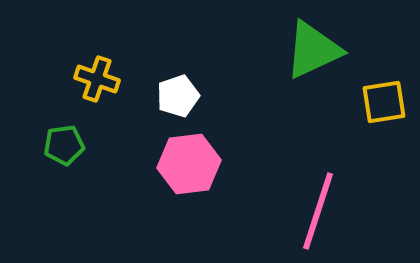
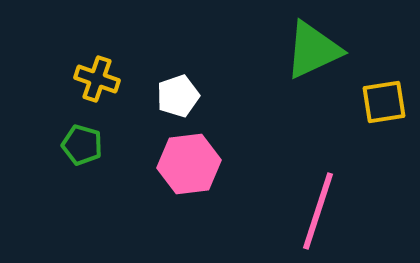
green pentagon: moved 18 px right; rotated 24 degrees clockwise
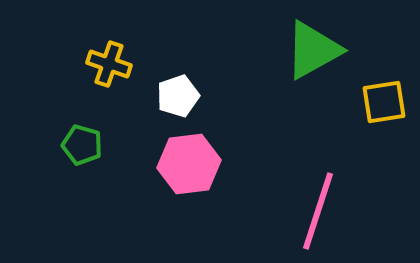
green triangle: rotated 4 degrees counterclockwise
yellow cross: moved 12 px right, 15 px up
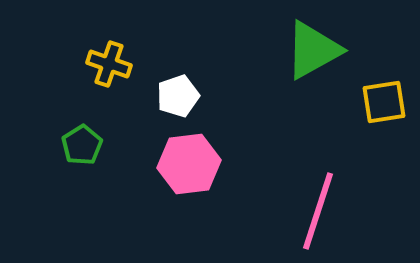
green pentagon: rotated 24 degrees clockwise
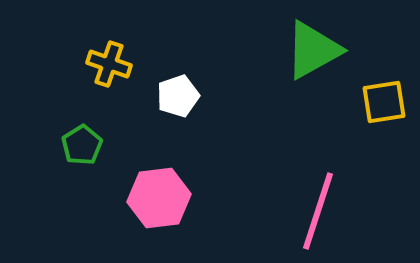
pink hexagon: moved 30 px left, 34 px down
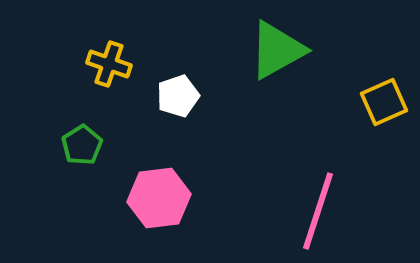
green triangle: moved 36 px left
yellow square: rotated 15 degrees counterclockwise
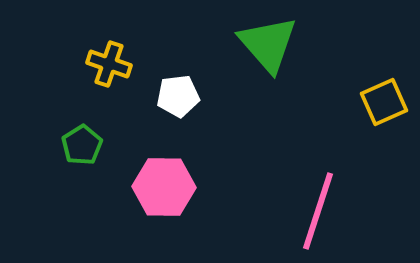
green triangle: moved 9 px left, 6 px up; rotated 42 degrees counterclockwise
white pentagon: rotated 12 degrees clockwise
pink hexagon: moved 5 px right, 11 px up; rotated 8 degrees clockwise
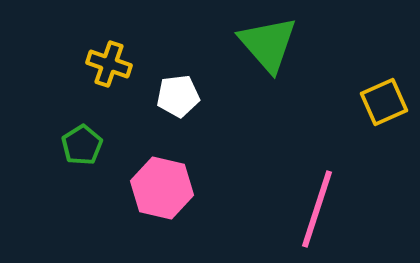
pink hexagon: moved 2 px left, 1 px down; rotated 12 degrees clockwise
pink line: moved 1 px left, 2 px up
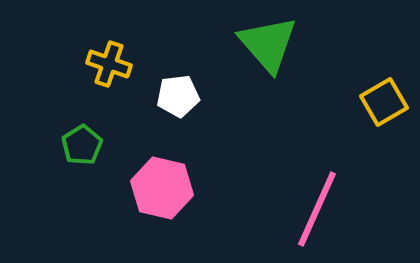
yellow square: rotated 6 degrees counterclockwise
pink line: rotated 6 degrees clockwise
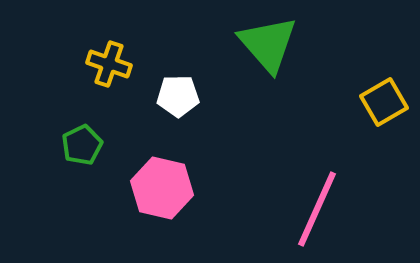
white pentagon: rotated 6 degrees clockwise
green pentagon: rotated 6 degrees clockwise
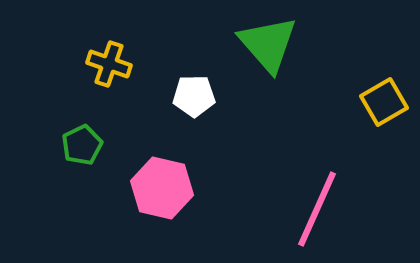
white pentagon: moved 16 px right
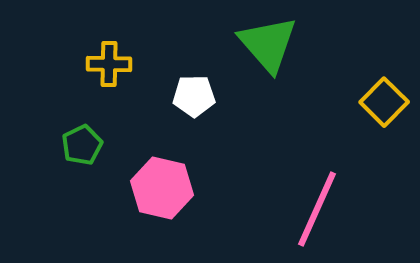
yellow cross: rotated 18 degrees counterclockwise
yellow square: rotated 15 degrees counterclockwise
